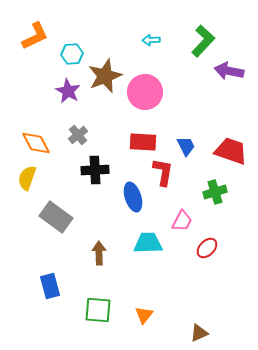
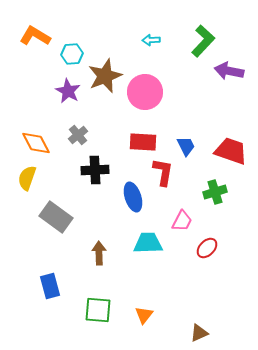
orange L-shape: rotated 124 degrees counterclockwise
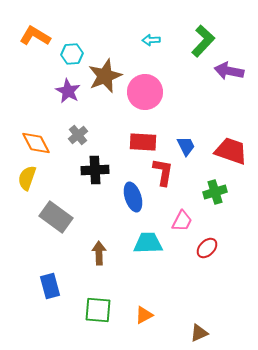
orange triangle: rotated 24 degrees clockwise
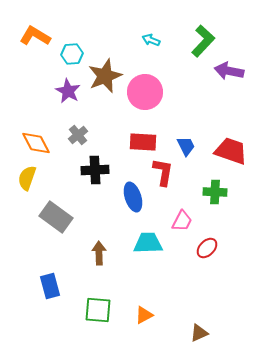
cyan arrow: rotated 24 degrees clockwise
green cross: rotated 20 degrees clockwise
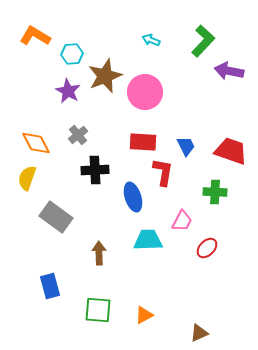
cyan trapezoid: moved 3 px up
